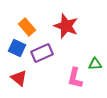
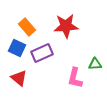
red star: rotated 25 degrees counterclockwise
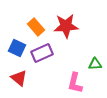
orange rectangle: moved 9 px right
pink L-shape: moved 5 px down
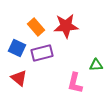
purple rectangle: rotated 10 degrees clockwise
green triangle: moved 1 px right, 1 px down
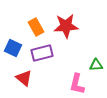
orange rectangle: rotated 12 degrees clockwise
blue square: moved 4 px left
red triangle: moved 5 px right
pink L-shape: moved 2 px right, 1 px down
